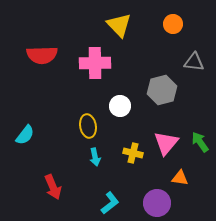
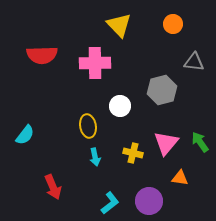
purple circle: moved 8 px left, 2 px up
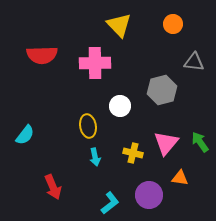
purple circle: moved 6 px up
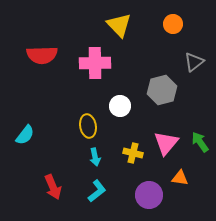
gray triangle: rotated 45 degrees counterclockwise
cyan L-shape: moved 13 px left, 12 px up
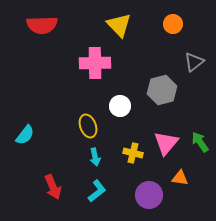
red semicircle: moved 30 px up
yellow ellipse: rotated 10 degrees counterclockwise
